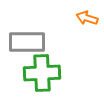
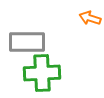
orange arrow: moved 3 px right
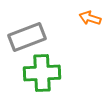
gray rectangle: moved 5 px up; rotated 21 degrees counterclockwise
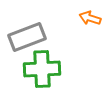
green cross: moved 4 px up
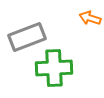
green cross: moved 12 px right, 1 px up
